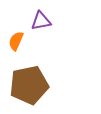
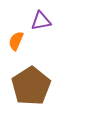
brown pentagon: moved 2 px right, 1 px down; rotated 21 degrees counterclockwise
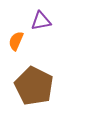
brown pentagon: moved 3 px right; rotated 12 degrees counterclockwise
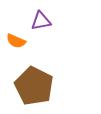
orange semicircle: rotated 90 degrees counterclockwise
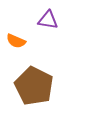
purple triangle: moved 7 px right, 1 px up; rotated 20 degrees clockwise
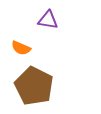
orange semicircle: moved 5 px right, 7 px down
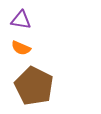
purple triangle: moved 27 px left
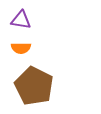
orange semicircle: rotated 24 degrees counterclockwise
